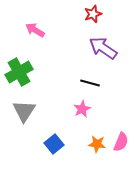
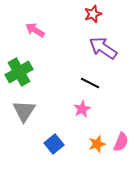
black line: rotated 12 degrees clockwise
orange star: rotated 24 degrees counterclockwise
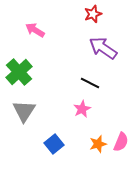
green cross: rotated 12 degrees counterclockwise
orange star: moved 1 px right
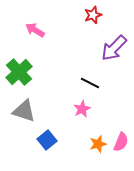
red star: moved 1 px down
purple arrow: moved 11 px right; rotated 80 degrees counterclockwise
gray triangle: rotated 45 degrees counterclockwise
blue square: moved 7 px left, 4 px up
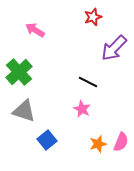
red star: moved 2 px down
black line: moved 2 px left, 1 px up
pink star: rotated 18 degrees counterclockwise
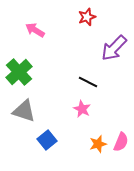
red star: moved 6 px left
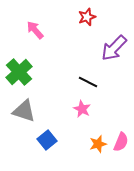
pink arrow: rotated 18 degrees clockwise
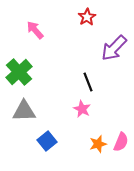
red star: rotated 12 degrees counterclockwise
black line: rotated 42 degrees clockwise
gray triangle: rotated 20 degrees counterclockwise
blue square: moved 1 px down
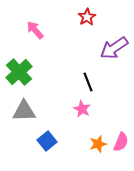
purple arrow: rotated 12 degrees clockwise
